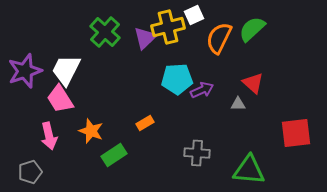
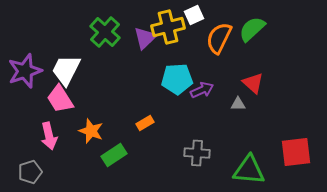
red square: moved 19 px down
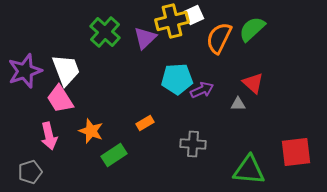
yellow cross: moved 4 px right, 6 px up
white trapezoid: rotated 132 degrees clockwise
gray cross: moved 4 px left, 9 px up
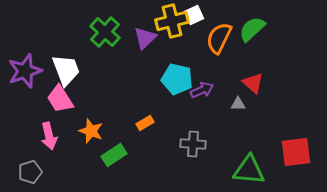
cyan pentagon: rotated 16 degrees clockwise
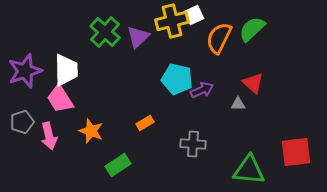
purple triangle: moved 7 px left, 1 px up
white trapezoid: rotated 20 degrees clockwise
green rectangle: moved 4 px right, 10 px down
gray pentagon: moved 8 px left, 50 px up
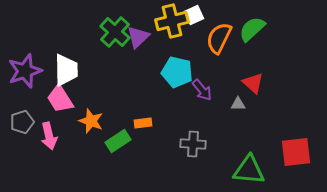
green cross: moved 10 px right
cyan pentagon: moved 7 px up
purple arrow: rotated 75 degrees clockwise
orange rectangle: moved 2 px left; rotated 24 degrees clockwise
orange star: moved 10 px up
green rectangle: moved 24 px up
